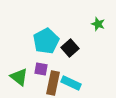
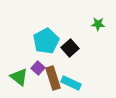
green star: rotated 16 degrees counterclockwise
purple square: moved 3 px left, 1 px up; rotated 32 degrees clockwise
brown rectangle: moved 5 px up; rotated 30 degrees counterclockwise
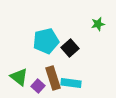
green star: rotated 16 degrees counterclockwise
cyan pentagon: rotated 15 degrees clockwise
purple square: moved 18 px down
cyan rectangle: rotated 18 degrees counterclockwise
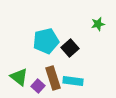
cyan rectangle: moved 2 px right, 2 px up
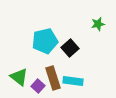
cyan pentagon: moved 1 px left
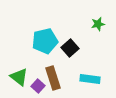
cyan rectangle: moved 17 px right, 2 px up
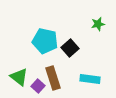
cyan pentagon: rotated 25 degrees clockwise
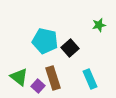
green star: moved 1 px right, 1 px down
cyan rectangle: rotated 60 degrees clockwise
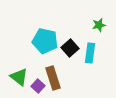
cyan rectangle: moved 26 px up; rotated 30 degrees clockwise
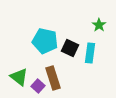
green star: rotated 24 degrees counterclockwise
black square: rotated 24 degrees counterclockwise
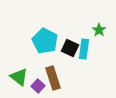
green star: moved 5 px down
cyan pentagon: rotated 15 degrees clockwise
cyan rectangle: moved 6 px left, 4 px up
